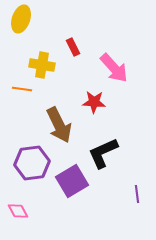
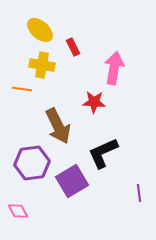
yellow ellipse: moved 19 px right, 11 px down; rotated 68 degrees counterclockwise
pink arrow: rotated 128 degrees counterclockwise
brown arrow: moved 1 px left, 1 px down
purple line: moved 2 px right, 1 px up
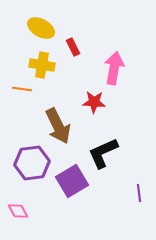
yellow ellipse: moved 1 px right, 2 px up; rotated 12 degrees counterclockwise
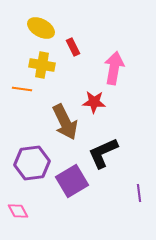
brown arrow: moved 7 px right, 4 px up
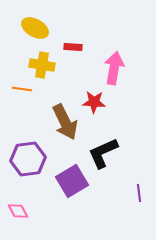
yellow ellipse: moved 6 px left
red rectangle: rotated 60 degrees counterclockwise
purple hexagon: moved 4 px left, 4 px up
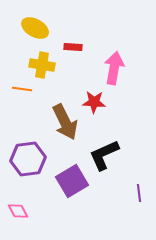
black L-shape: moved 1 px right, 2 px down
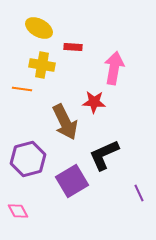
yellow ellipse: moved 4 px right
purple hexagon: rotated 8 degrees counterclockwise
purple line: rotated 18 degrees counterclockwise
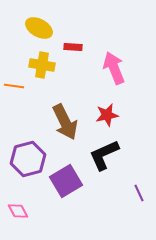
pink arrow: rotated 32 degrees counterclockwise
orange line: moved 8 px left, 3 px up
red star: moved 13 px right, 13 px down; rotated 15 degrees counterclockwise
purple square: moved 6 px left
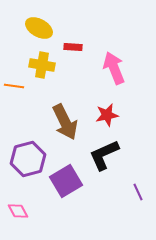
purple line: moved 1 px left, 1 px up
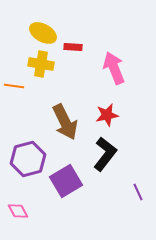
yellow ellipse: moved 4 px right, 5 px down
yellow cross: moved 1 px left, 1 px up
black L-shape: moved 1 px right, 1 px up; rotated 152 degrees clockwise
